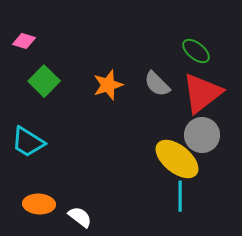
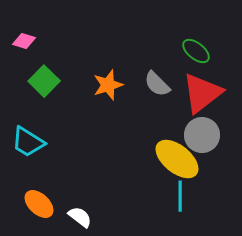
orange ellipse: rotated 40 degrees clockwise
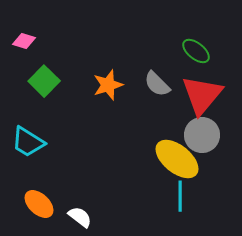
red triangle: moved 2 px down; rotated 12 degrees counterclockwise
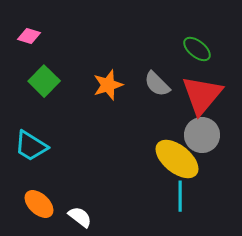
pink diamond: moved 5 px right, 5 px up
green ellipse: moved 1 px right, 2 px up
cyan trapezoid: moved 3 px right, 4 px down
